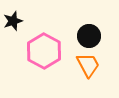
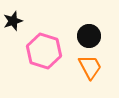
pink hexagon: rotated 12 degrees counterclockwise
orange trapezoid: moved 2 px right, 2 px down
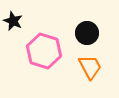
black star: rotated 30 degrees counterclockwise
black circle: moved 2 px left, 3 px up
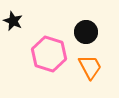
black circle: moved 1 px left, 1 px up
pink hexagon: moved 5 px right, 3 px down
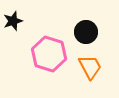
black star: rotated 30 degrees clockwise
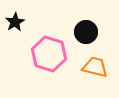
black star: moved 2 px right, 1 px down; rotated 12 degrees counterclockwise
orange trapezoid: moved 5 px right; rotated 48 degrees counterclockwise
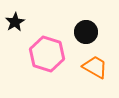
pink hexagon: moved 2 px left
orange trapezoid: rotated 16 degrees clockwise
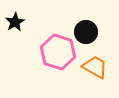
pink hexagon: moved 11 px right, 2 px up
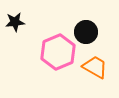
black star: rotated 24 degrees clockwise
pink hexagon: rotated 20 degrees clockwise
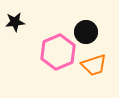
orange trapezoid: moved 1 px left, 2 px up; rotated 132 degrees clockwise
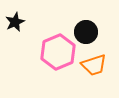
black star: rotated 18 degrees counterclockwise
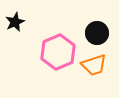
black circle: moved 11 px right, 1 px down
